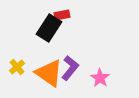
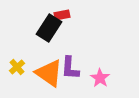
purple L-shape: rotated 145 degrees clockwise
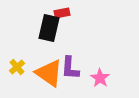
red rectangle: moved 2 px up
black rectangle: rotated 20 degrees counterclockwise
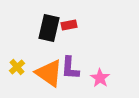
red rectangle: moved 7 px right, 12 px down
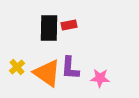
black rectangle: rotated 12 degrees counterclockwise
orange triangle: moved 2 px left
pink star: rotated 30 degrees counterclockwise
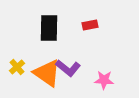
red rectangle: moved 21 px right
purple L-shape: moved 2 px left; rotated 55 degrees counterclockwise
pink star: moved 4 px right, 2 px down
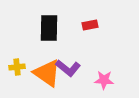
yellow cross: rotated 35 degrees clockwise
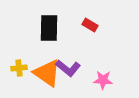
red rectangle: rotated 42 degrees clockwise
yellow cross: moved 2 px right, 1 px down
pink star: moved 1 px left
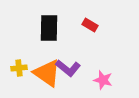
pink star: rotated 12 degrees clockwise
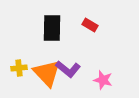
black rectangle: moved 3 px right
purple L-shape: moved 1 px down
orange triangle: rotated 12 degrees clockwise
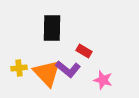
red rectangle: moved 6 px left, 26 px down
